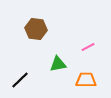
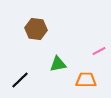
pink line: moved 11 px right, 4 px down
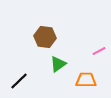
brown hexagon: moved 9 px right, 8 px down
green triangle: rotated 24 degrees counterclockwise
black line: moved 1 px left, 1 px down
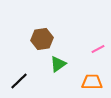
brown hexagon: moved 3 px left, 2 px down; rotated 15 degrees counterclockwise
pink line: moved 1 px left, 2 px up
orange trapezoid: moved 6 px right, 2 px down
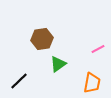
orange trapezoid: moved 1 px down; rotated 100 degrees clockwise
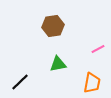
brown hexagon: moved 11 px right, 13 px up
green triangle: rotated 24 degrees clockwise
black line: moved 1 px right, 1 px down
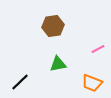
orange trapezoid: rotated 100 degrees clockwise
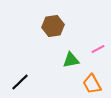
green triangle: moved 13 px right, 4 px up
orange trapezoid: moved 1 px down; rotated 40 degrees clockwise
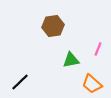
pink line: rotated 40 degrees counterclockwise
orange trapezoid: rotated 20 degrees counterclockwise
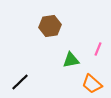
brown hexagon: moved 3 px left
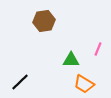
brown hexagon: moved 6 px left, 5 px up
green triangle: rotated 12 degrees clockwise
orange trapezoid: moved 8 px left; rotated 10 degrees counterclockwise
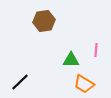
pink line: moved 2 px left, 1 px down; rotated 16 degrees counterclockwise
